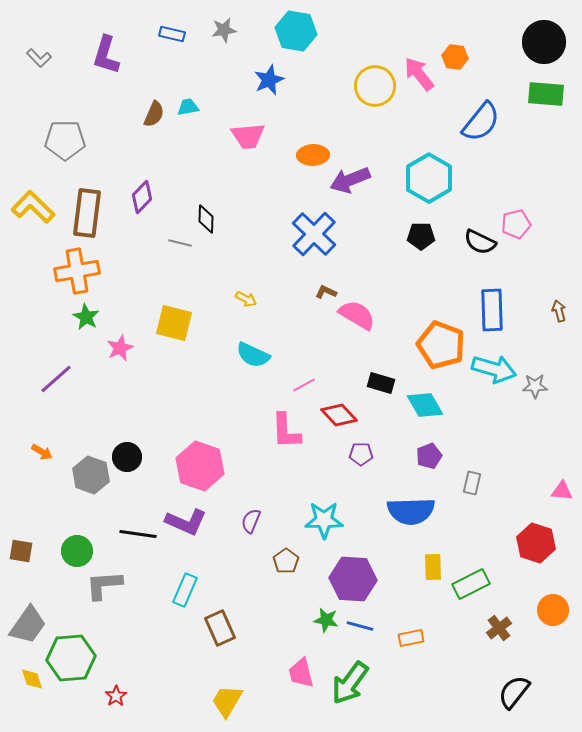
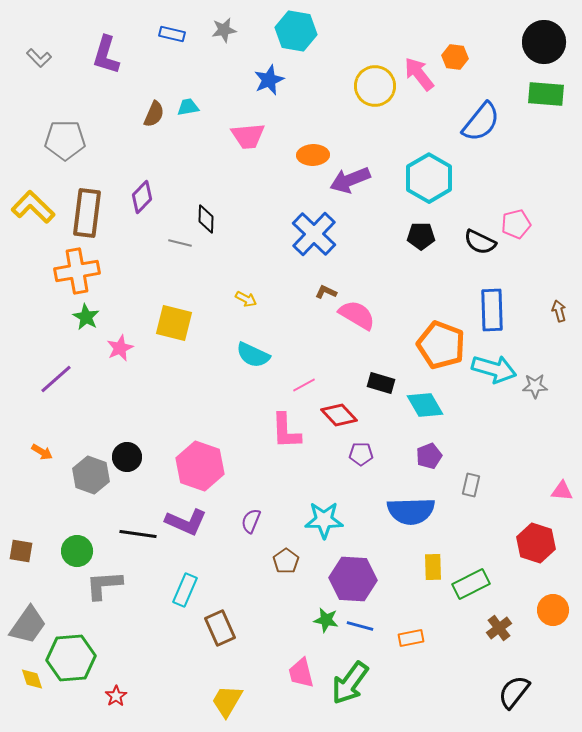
gray rectangle at (472, 483): moved 1 px left, 2 px down
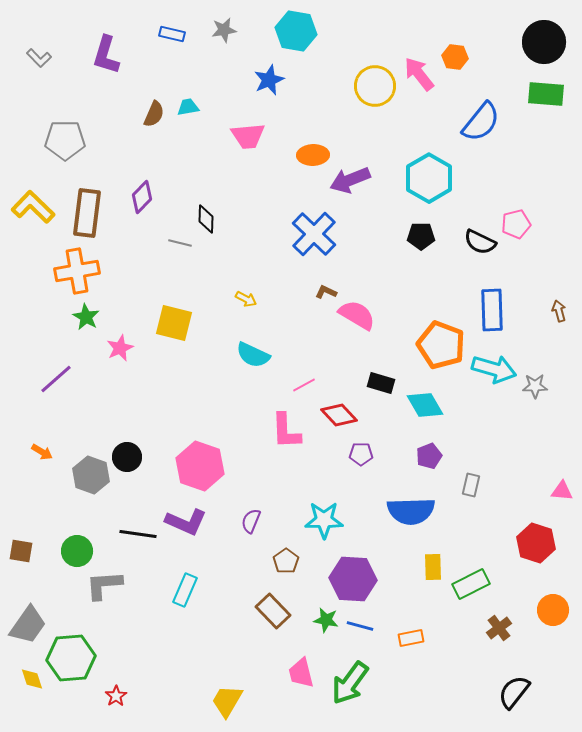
brown rectangle at (220, 628): moved 53 px right, 17 px up; rotated 20 degrees counterclockwise
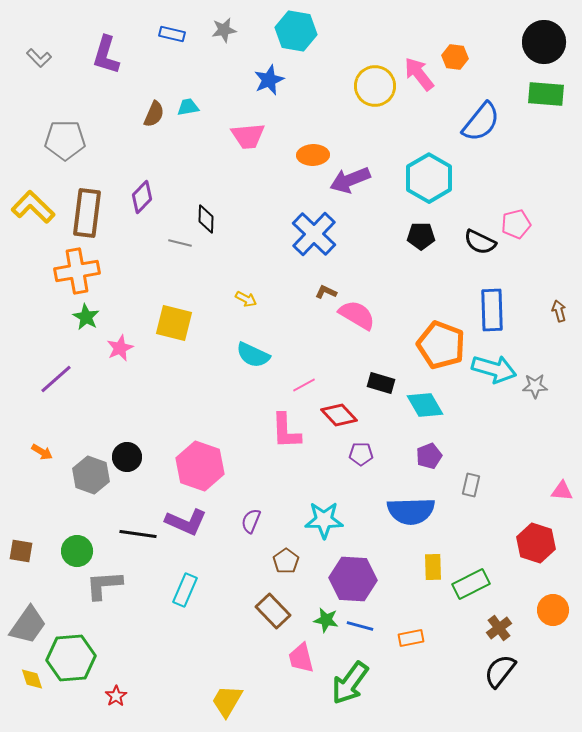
pink trapezoid at (301, 673): moved 15 px up
black semicircle at (514, 692): moved 14 px left, 21 px up
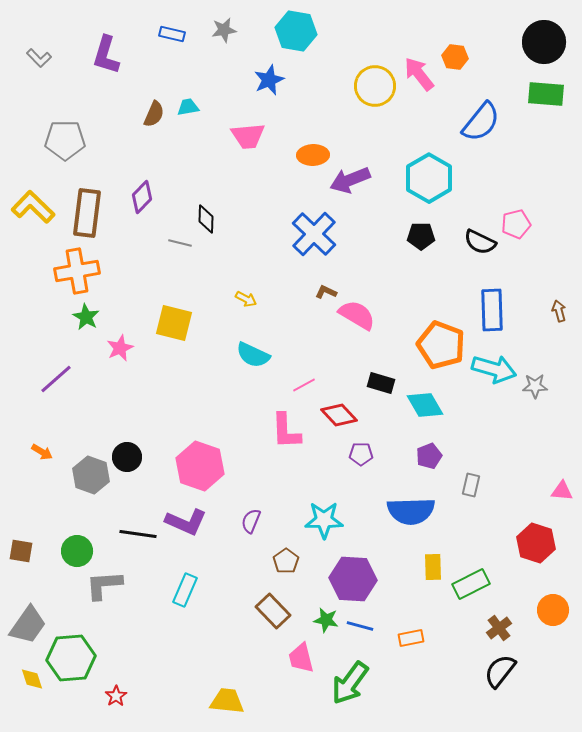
yellow trapezoid at (227, 701): rotated 66 degrees clockwise
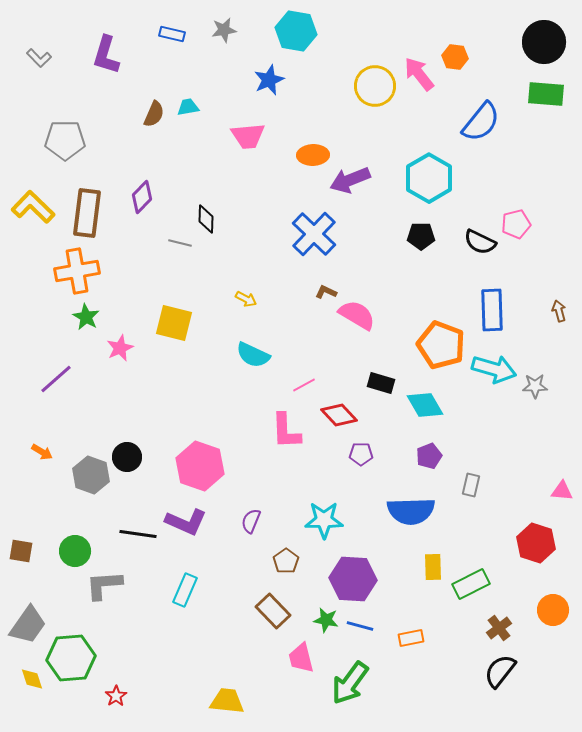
green circle at (77, 551): moved 2 px left
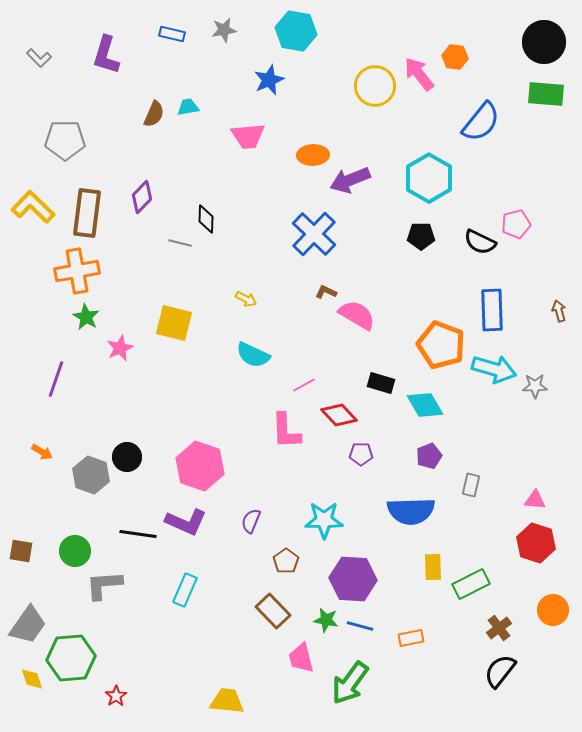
purple line at (56, 379): rotated 30 degrees counterclockwise
pink triangle at (562, 491): moved 27 px left, 9 px down
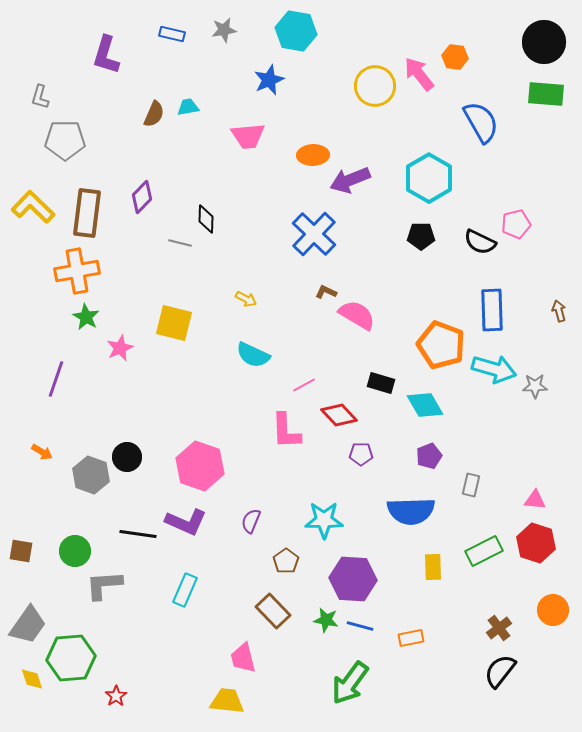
gray L-shape at (39, 58): moved 1 px right, 39 px down; rotated 60 degrees clockwise
blue semicircle at (481, 122): rotated 69 degrees counterclockwise
green rectangle at (471, 584): moved 13 px right, 33 px up
pink trapezoid at (301, 658): moved 58 px left
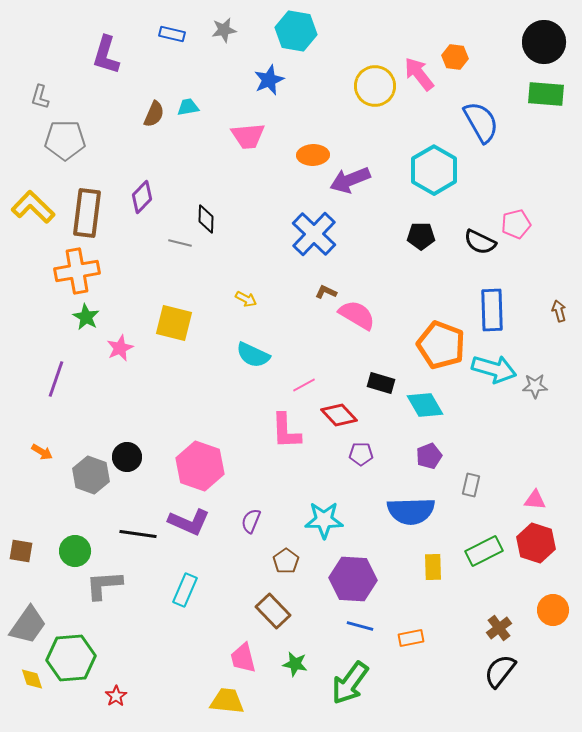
cyan hexagon at (429, 178): moved 5 px right, 8 px up
purple L-shape at (186, 522): moved 3 px right
green star at (326, 620): moved 31 px left, 44 px down
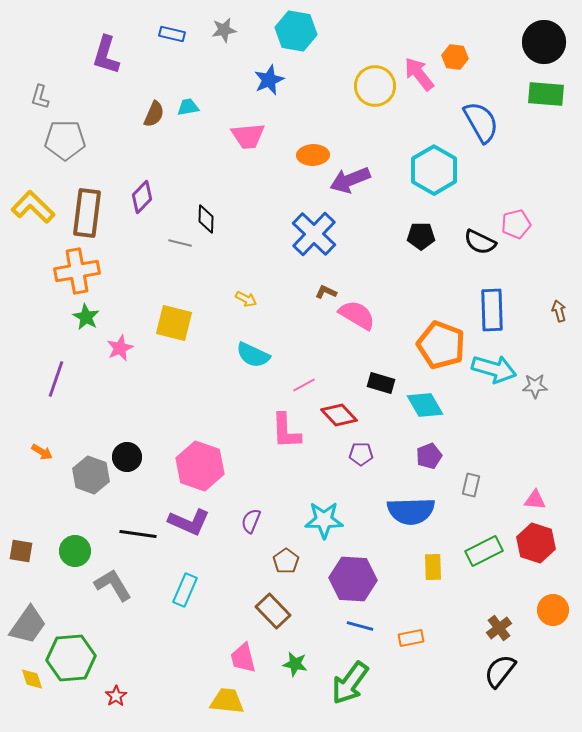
gray L-shape at (104, 585): moved 9 px right; rotated 63 degrees clockwise
